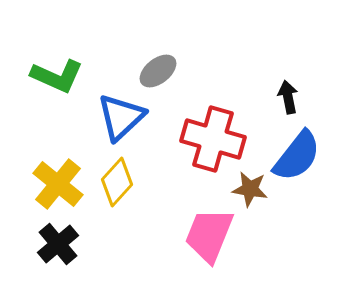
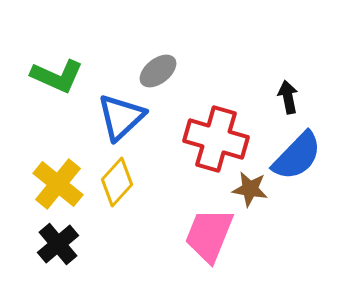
red cross: moved 3 px right
blue semicircle: rotated 6 degrees clockwise
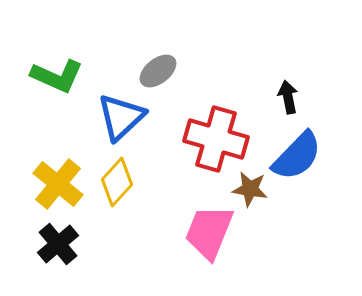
pink trapezoid: moved 3 px up
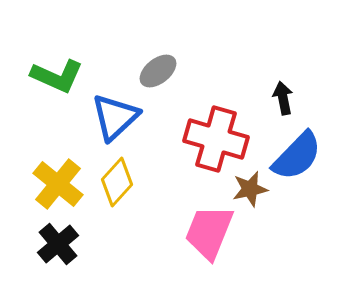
black arrow: moved 5 px left, 1 px down
blue triangle: moved 6 px left
brown star: rotated 21 degrees counterclockwise
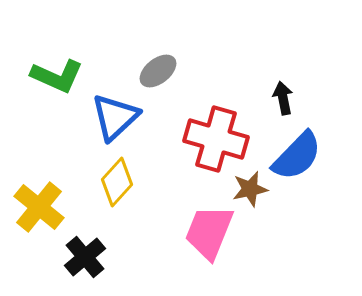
yellow cross: moved 19 px left, 23 px down
black cross: moved 27 px right, 13 px down
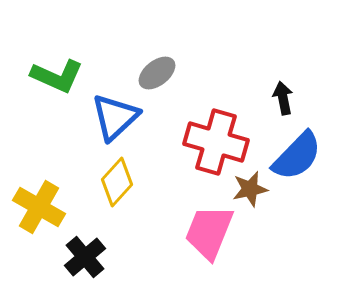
gray ellipse: moved 1 px left, 2 px down
red cross: moved 3 px down
yellow cross: rotated 9 degrees counterclockwise
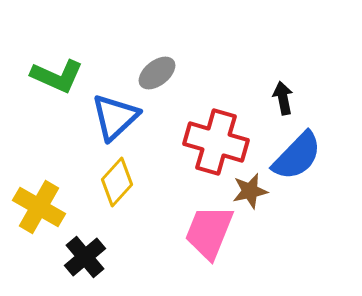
brown star: moved 2 px down
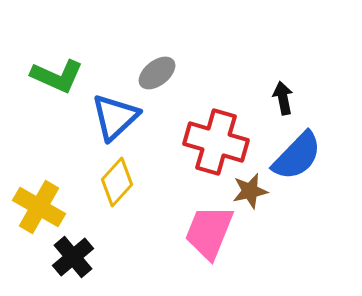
black cross: moved 12 px left
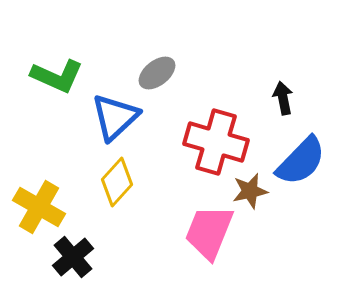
blue semicircle: moved 4 px right, 5 px down
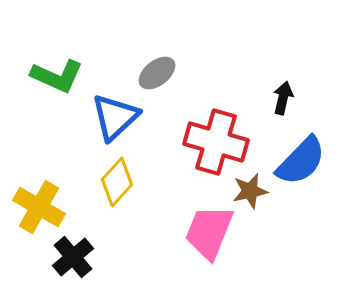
black arrow: rotated 24 degrees clockwise
